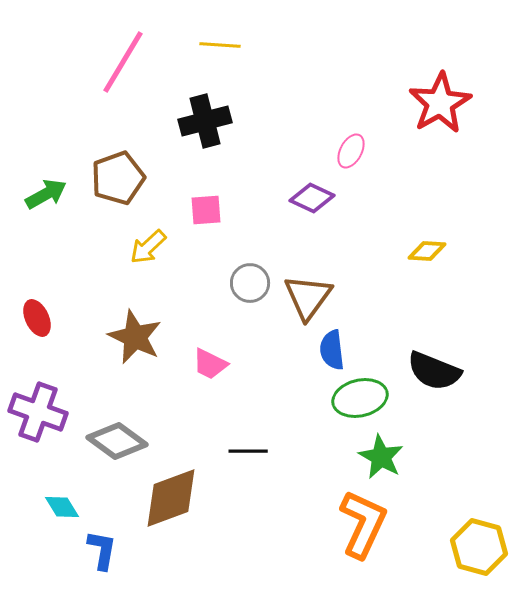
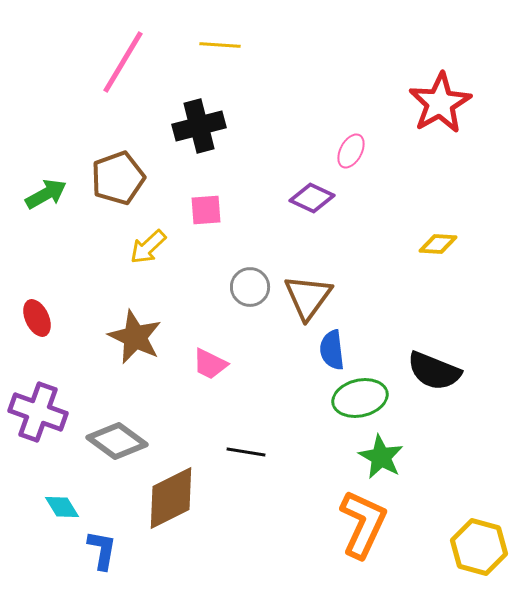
black cross: moved 6 px left, 5 px down
yellow diamond: moved 11 px right, 7 px up
gray circle: moved 4 px down
black line: moved 2 px left, 1 px down; rotated 9 degrees clockwise
brown diamond: rotated 6 degrees counterclockwise
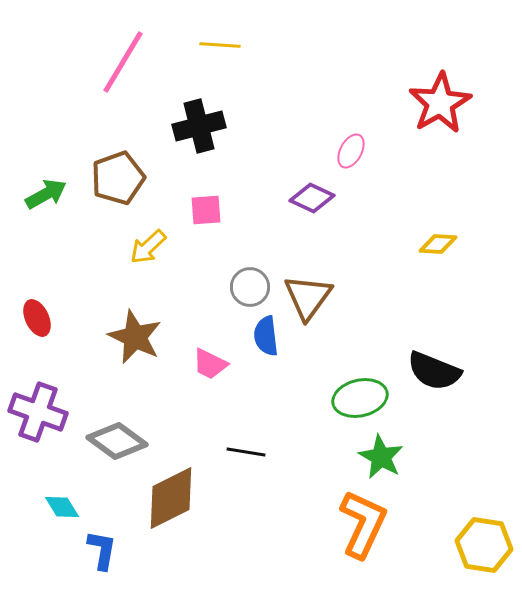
blue semicircle: moved 66 px left, 14 px up
yellow hexagon: moved 5 px right, 2 px up; rotated 6 degrees counterclockwise
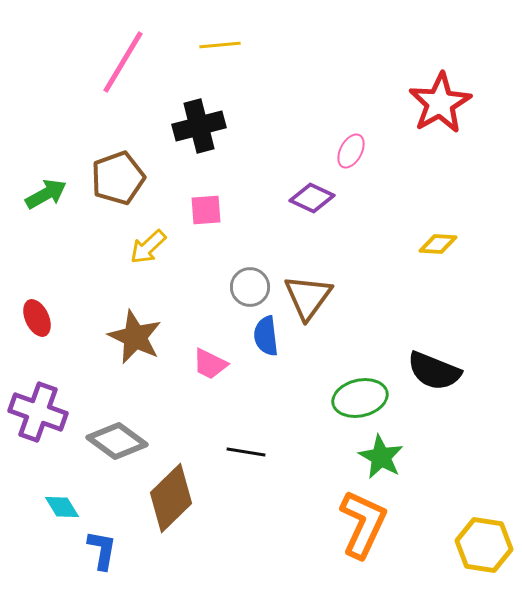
yellow line: rotated 9 degrees counterclockwise
brown diamond: rotated 18 degrees counterclockwise
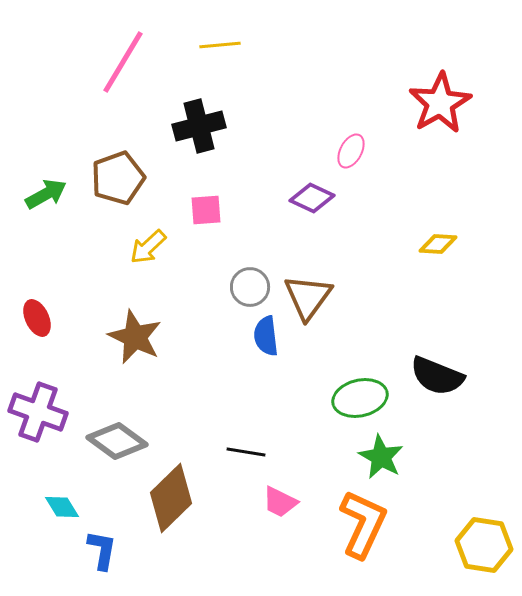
pink trapezoid: moved 70 px right, 138 px down
black semicircle: moved 3 px right, 5 px down
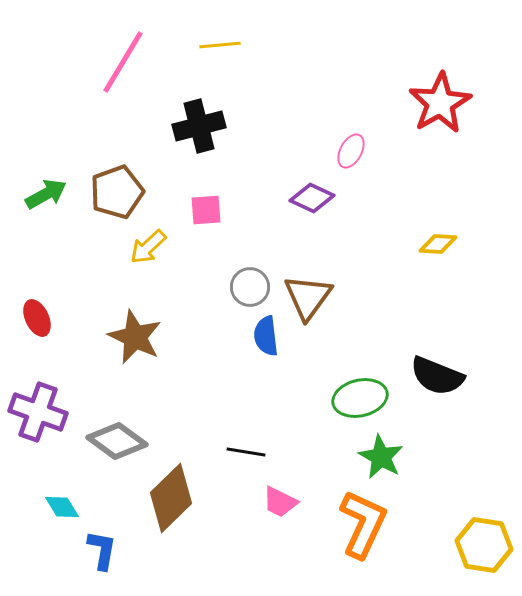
brown pentagon: moved 1 px left, 14 px down
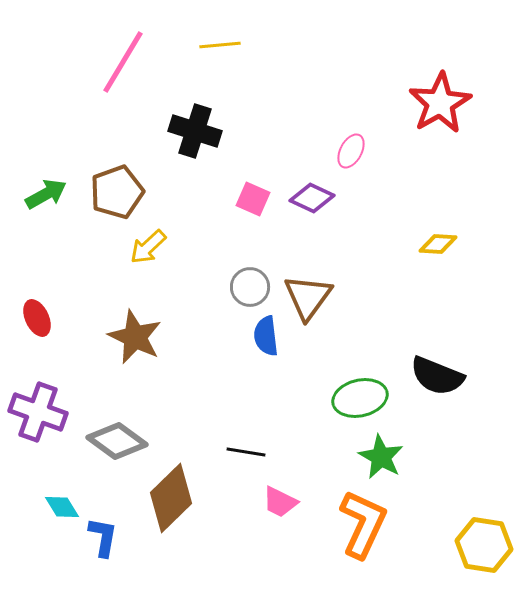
black cross: moved 4 px left, 5 px down; rotated 33 degrees clockwise
pink square: moved 47 px right, 11 px up; rotated 28 degrees clockwise
blue L-shape: moved 1 px right, 13 px up
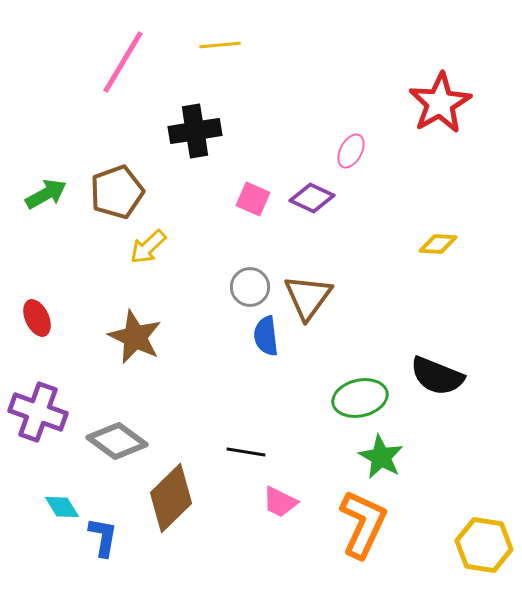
black cross: rotated 27 degrees counterclockwise
